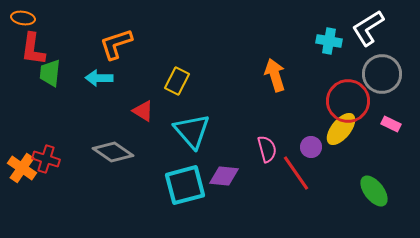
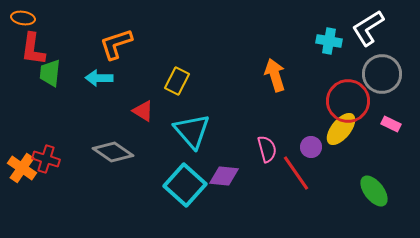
cyan square: rotated 33 degrees counterclockwise
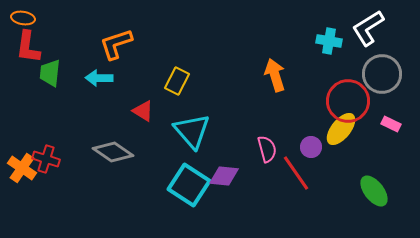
red L-shape: moved 5 px left, 2 px up
cyan square: moved 4 px right; rotated 9 degrees counterclockwise
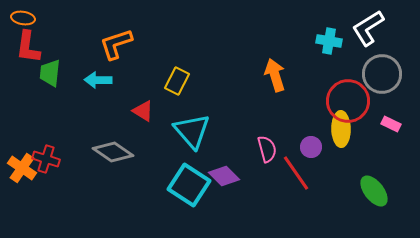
cyan arrow: moved 1 px left, 2 px down
yellow ellipse: rotated 40 degrees counterclockwise
purple diamond: rotated 40 degrees clockwise
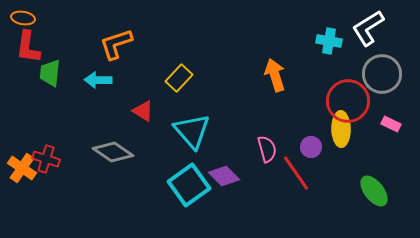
yellow rectangle: moved 2 px right, 3 px up; rotated 16 degrees clockwise
cyan square: rotated 21 degrees clockwise
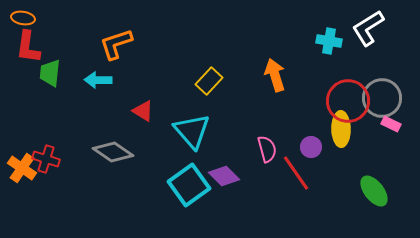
gray circle: moved 24 px down
yellow rectangle: moved 30 px right, 3 px down
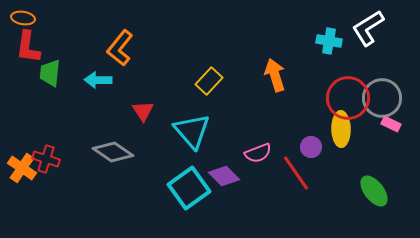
orange L-shape: moved 4 px right, 4 px down; rotated 33 degrees counterclockwise
red circle: moved 3 px up
red triangle: rotated 25 degrees clockwise
pink semicircle: moved 9 px left, 4 px down; rotated 84 degrees clockwise
cyan square: moved 3 px down
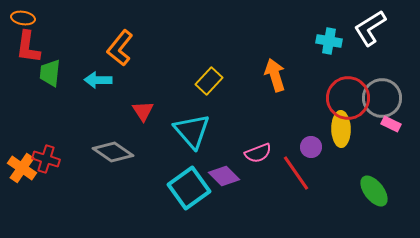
white L-shape: moved 2 px right
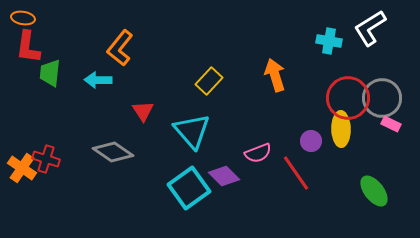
purple circle: moved 6 px up
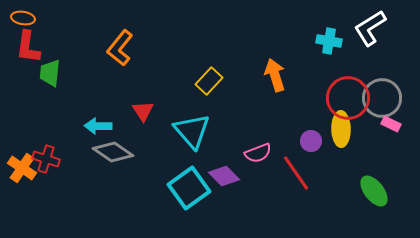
cyan arrow: moved 46 px down
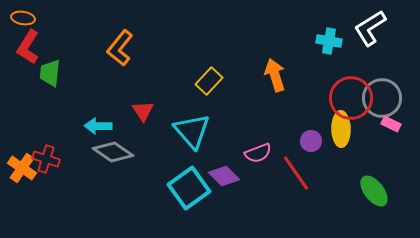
red L-shape: rotated 24 degrees clockwise
red circle: moved 3 px right
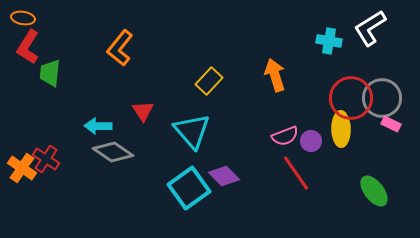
pink semicircle: moved 27 px right, 17 px up
red cross: rotated 16 degrees clockwise
